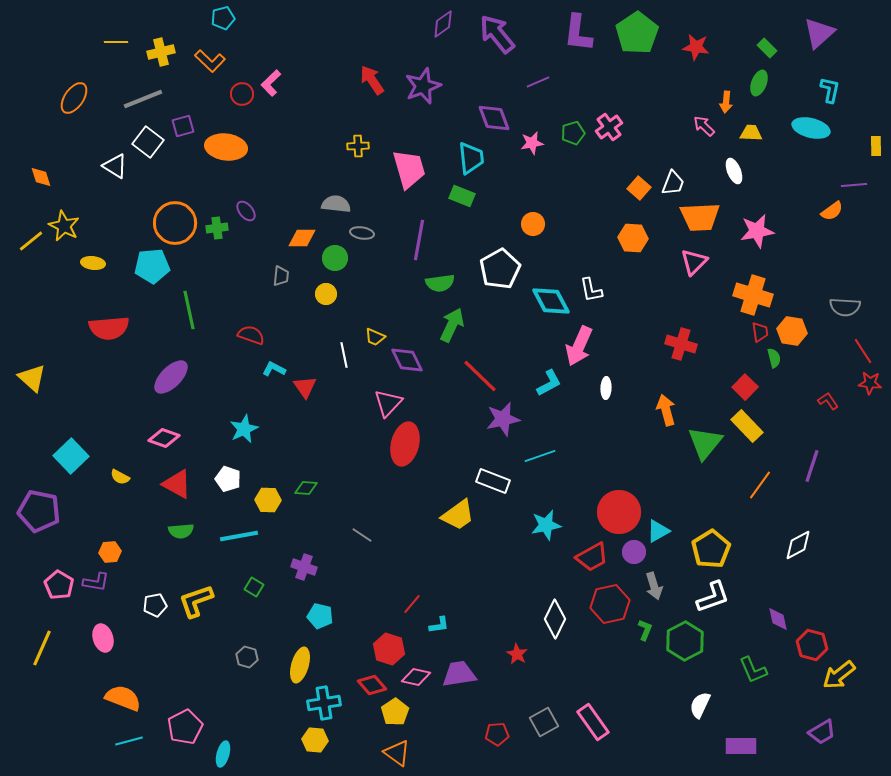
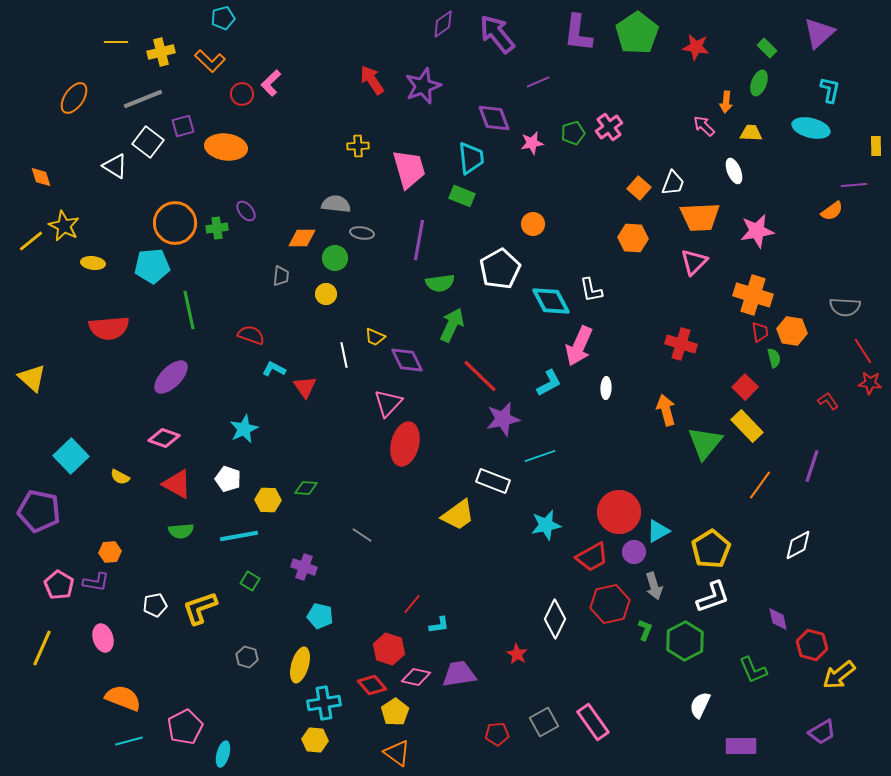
green square at (254, 587): moved 4 px left, 6 px up
yellow L-shape at (196, 601): moved 4 px right, 7 px down
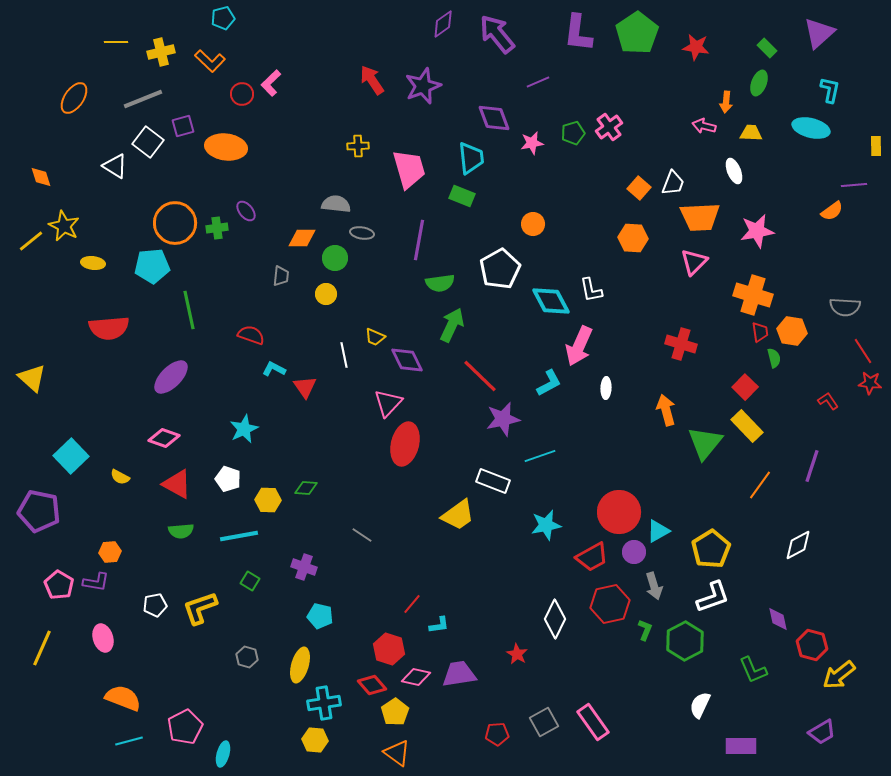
pink arrow at (704, 126): rotated 30 degrees counterclockwise
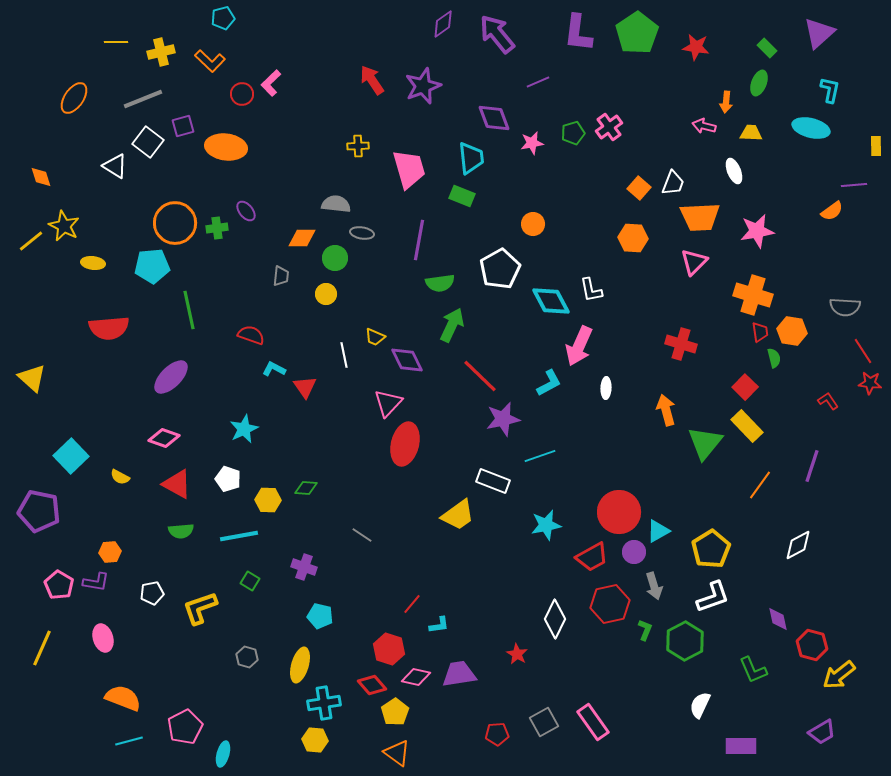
white pentagon at (155, 605): moved 3 px left, 12 px up
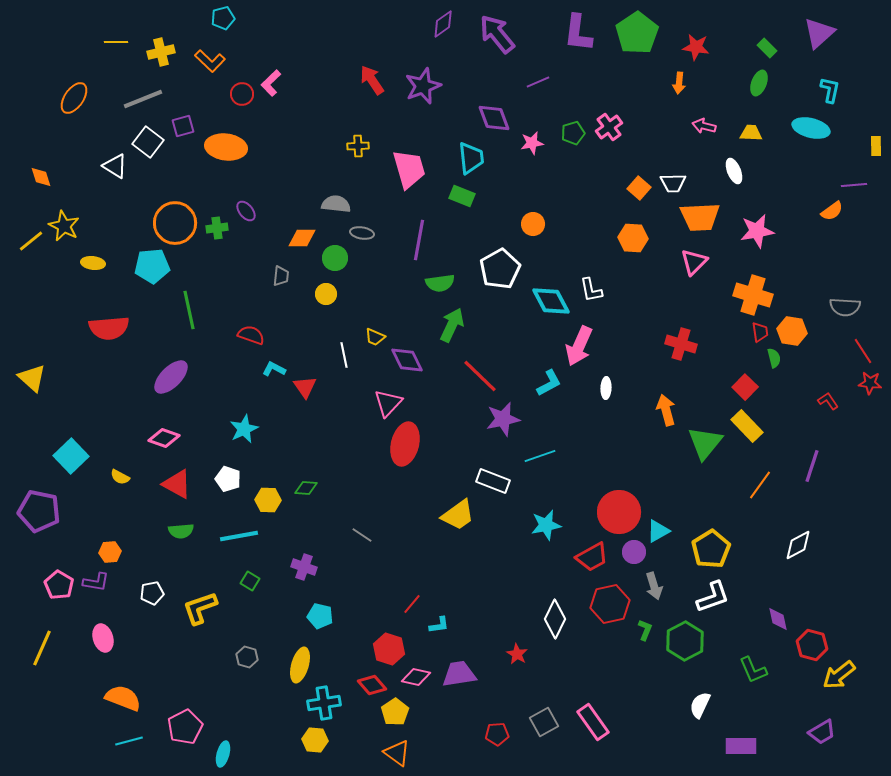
orange arrow at (726, 102): moved 47 px left, 19 px up
white trapezoid at (673, 183): rotated 68 degrees clockwise
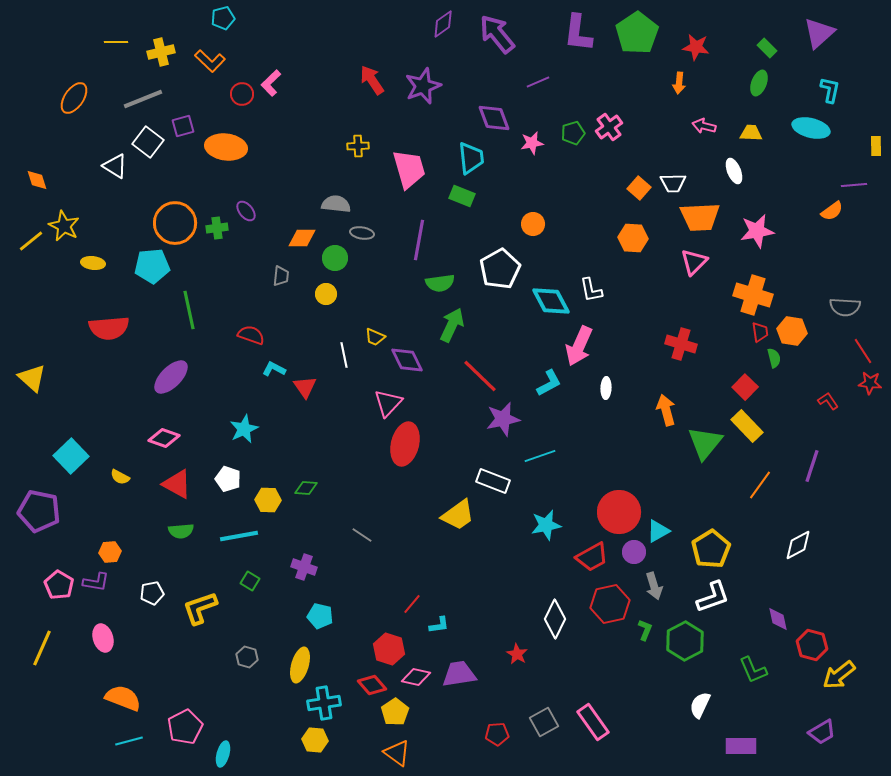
orange diamond at (41, 177): moved 4 px left, 3 px down
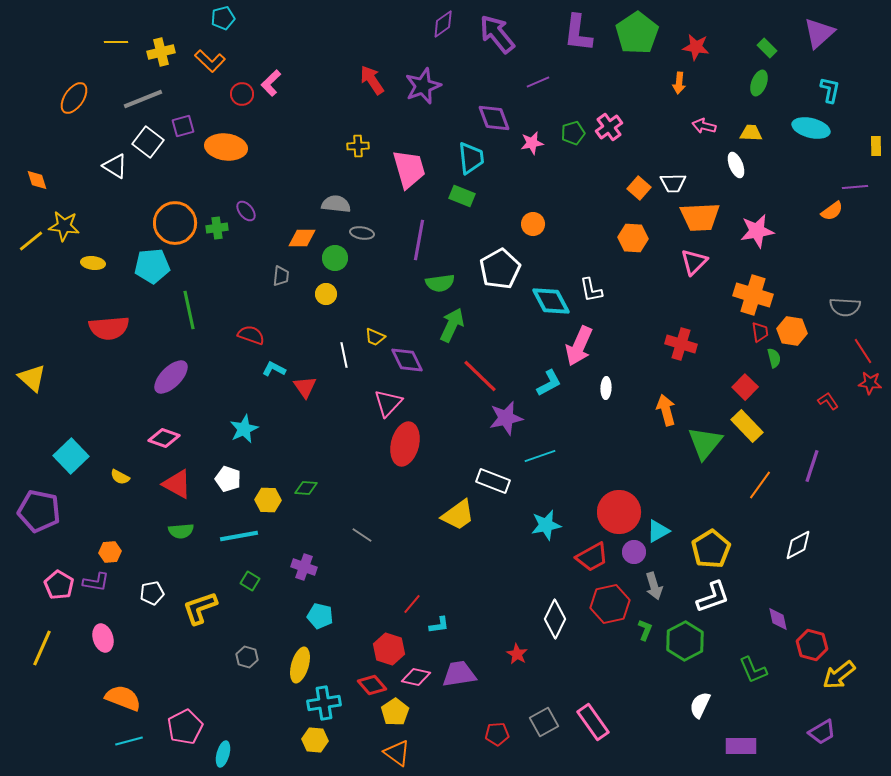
white ellipse at (734, 171): moved 2 px right, 6 px up
purple line at (854, 185): moved 1 px right, 2 px down
yellow star at (64, 226): rotated 20 degrees counterclockwise
purple star at (503, 419): moved 3 px right, 1 px up
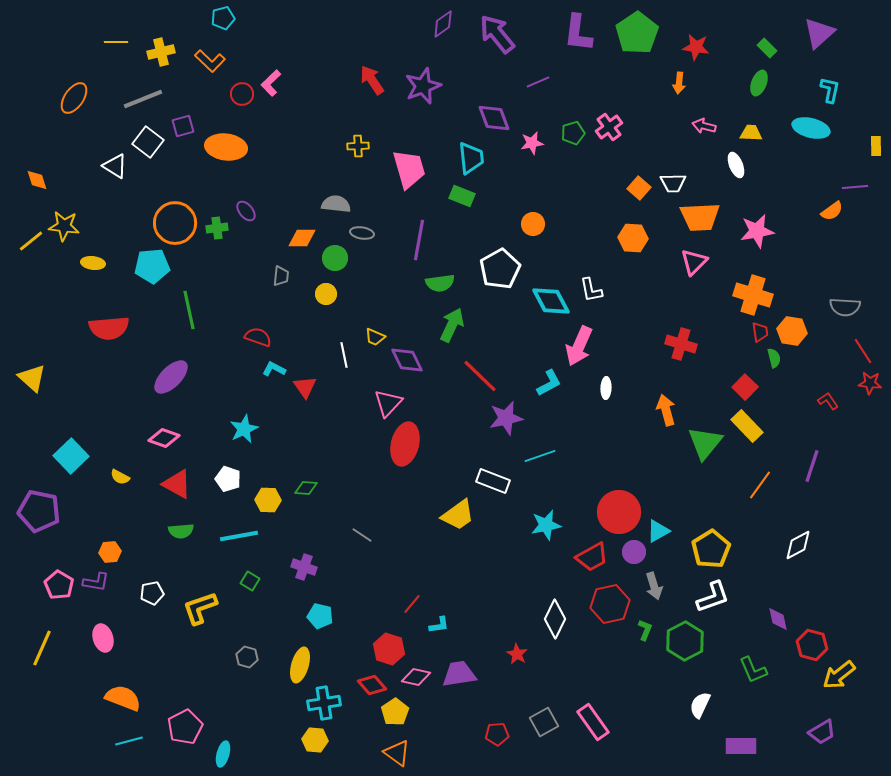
red semicircle at (251, 335): moved 7 px right, 2 px down
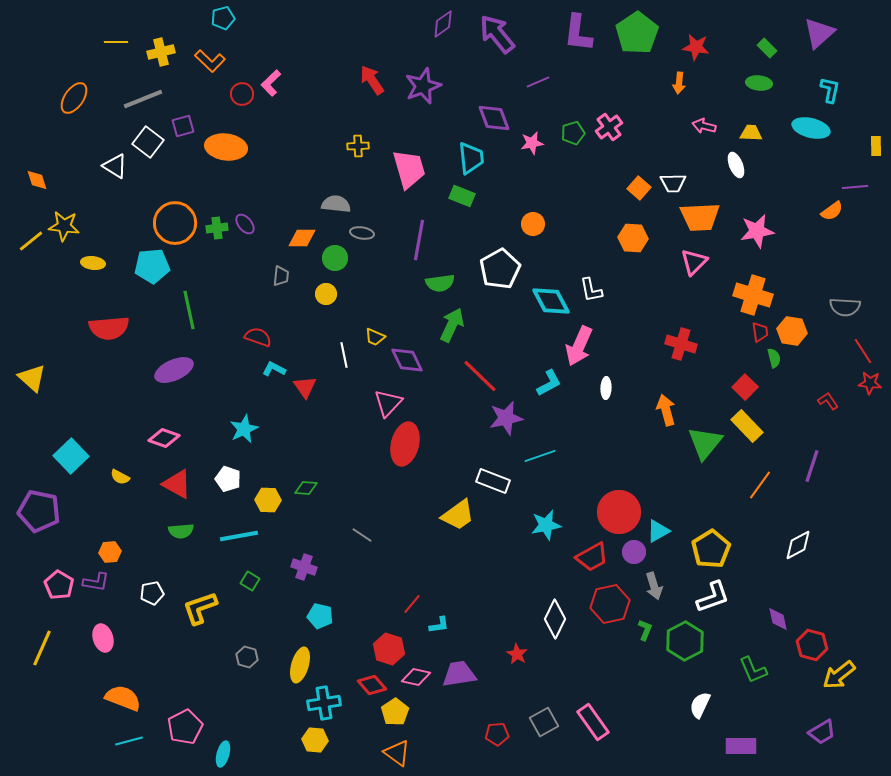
green ellipse at (759, 83): rotated 75 degrees clockwise
purple ellipse at (246, 211): moved 1 px left, 13 px down
purple ellipse at (171, 377): moved 3 px right, 7 px up; rotated 21 degrees clockwise
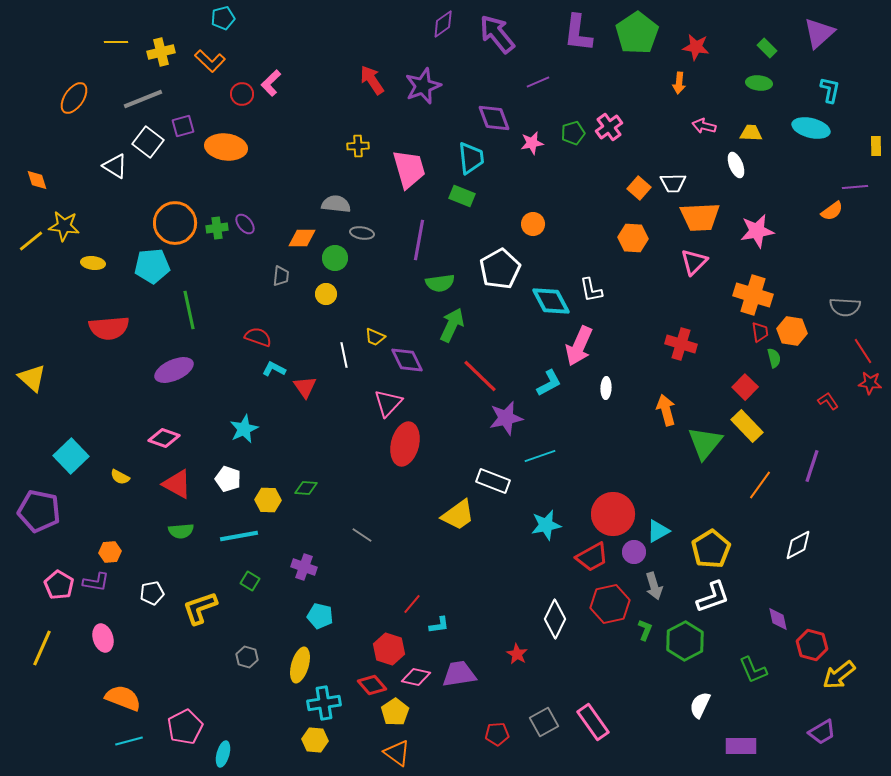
red circle at (619, 512): moved 6 px left, 2 px down
